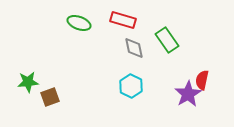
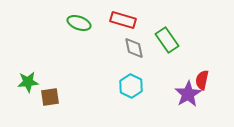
brown square: rotated 12 degrees clockwise
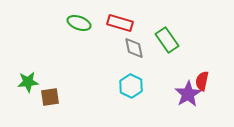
red rectangle: moved 3 px left, 3 px down
red semicircle: moved 1 px down
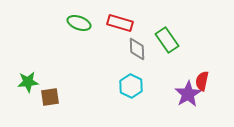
gray diamond: moved 3 px right, 1 px down; rotated 10 degrees clockwise
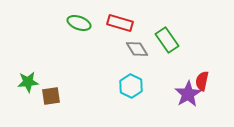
gray diamond: rotated 30 degrees counterclockwise
brown square: moved 1 px right, 1 px up
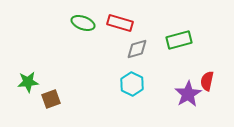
green ellipse: moved 4 px right
green rectangle: moved 12 px right; rotated 70 degrees counterclockwise
gray diamond: rotated 75 degrees counterclockwise
red semicircle: moved 5 px right
cyan hexagon: moved 1 px right, 2 px up
brown square: moved 3 px down; rotated 12 degrees counterclockwise
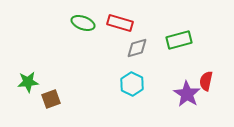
gray diamond: moved 1 px up
red semicircle: moved 1 px left
purple star: moved 1 px left; rotated 8 degrees counterclockwise
